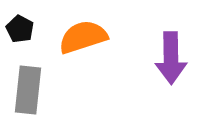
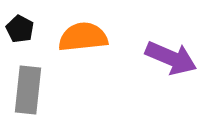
orange semicircle: rotated 12 degrees clockwise
purple arrow: rotated 66 degrees counterclockwise
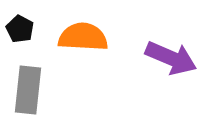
orange semicircle: rotated 9 degrees clockwise
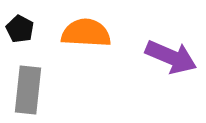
orange semicircle: moved 3 px right, 4 px up
purple arrow: moved 1 px up
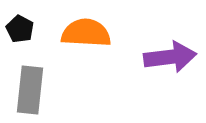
purple arrow: moved 1 px left; rotated 30 degrees counterclockwise
gray rectangle: moved 2 px right
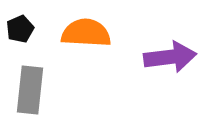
black pentagon: rotated 20 degrees clockwise
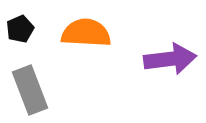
purple arrow: moved 2 px down
gray rectangle: rotated 27 degrees counterclockwise
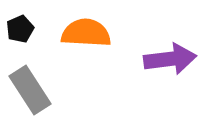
gray rectangle: rotated 12 degrees counterclockwise
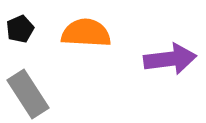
gray rectangle: moved 2 px left, 4 px down
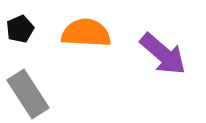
purple arrow: moved 7 px left, 5 px up; rotated 48 degrees clockwise
